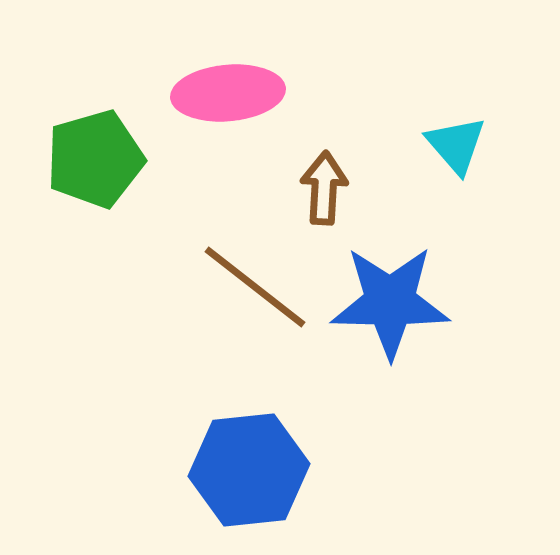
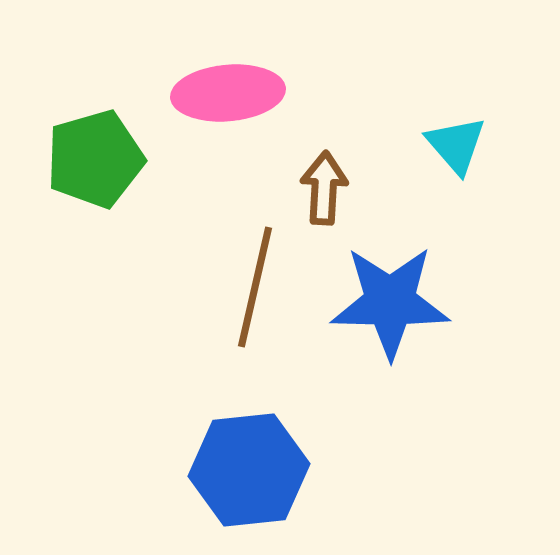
brown line: rotated 65 degrees clockwise
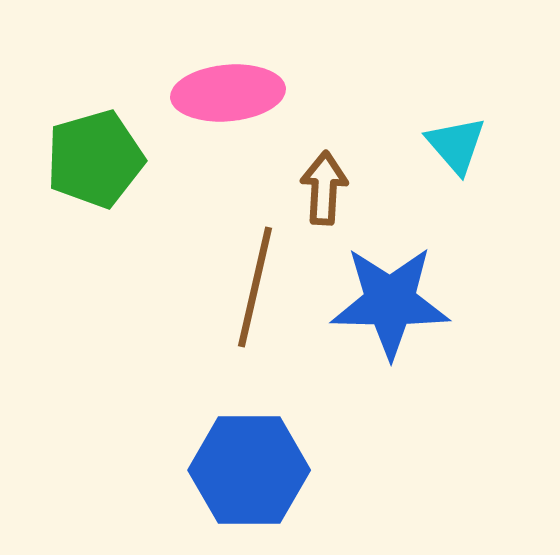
blue hexagon: rotated 6 degrees clockwise
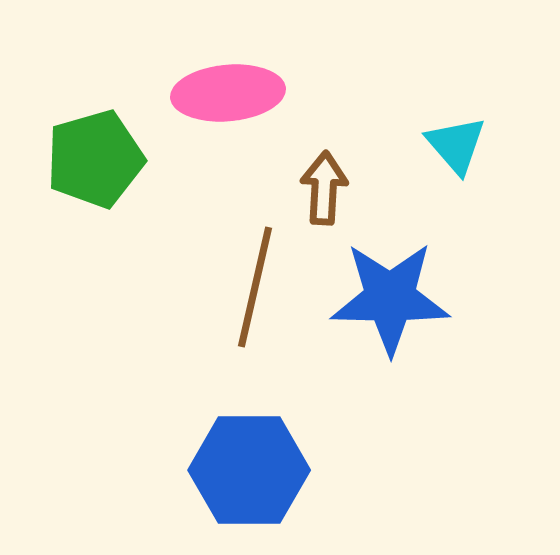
blue star: moved 4 px up
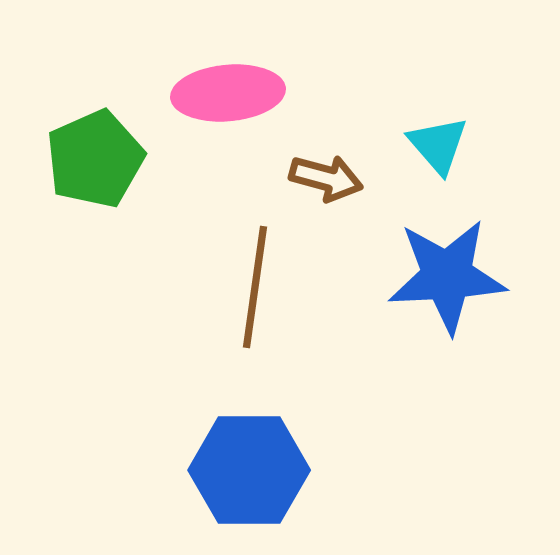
cyan triangle: moved 18 px left
green pentagon: rotated 8 degrees counterclockwise
brown arrow: moved 2 px right, 10 px up; rotated 102 degrees clockwise
brown line: rotated 5 degrees counterclockwise
blue star: moved 57 px right, 22 px up; rotated 4 degrees counterclockwise
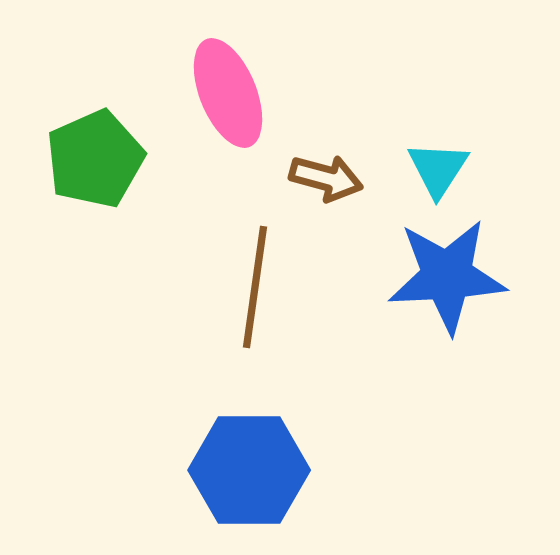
pink ellipse: rotated 73 degrees clockwise
cyan triangle: moved 24 px down; rotated 14 degrees clockwise
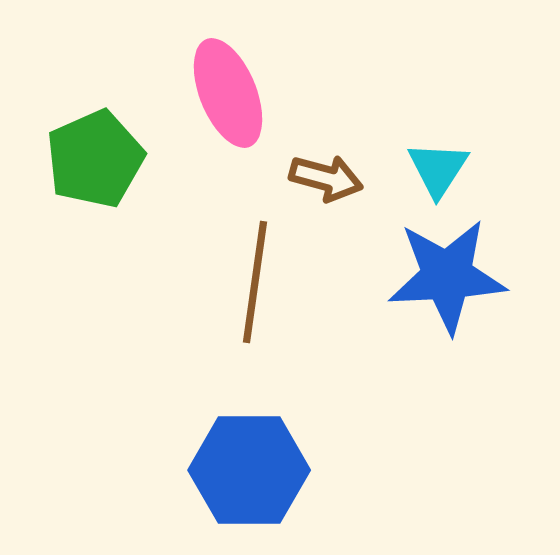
brown line: moved 5 px up
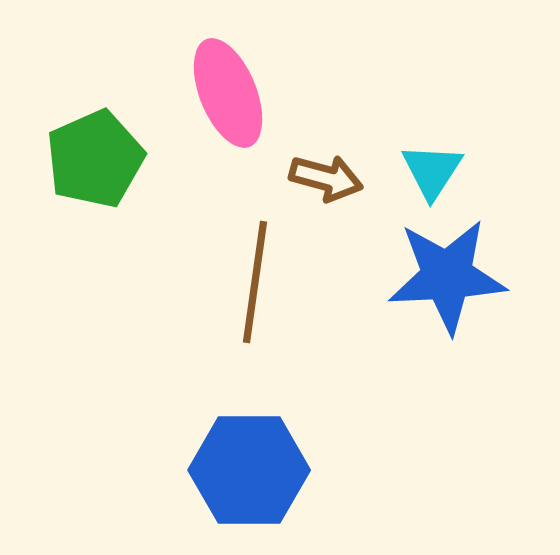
cyan triangle: moved 6 px left, 2 px down
